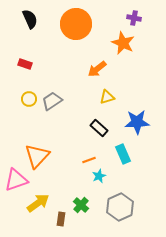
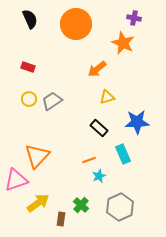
red rectangle: moved 3 px right, 3 px down
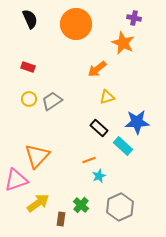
cyan rectangle: moved 8 px up; rotated 24 degrees counterclockwise
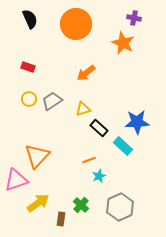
orange arrow: moved 11 px left, 4 px down
yellow triangle: moved 24 px left, 12 px down
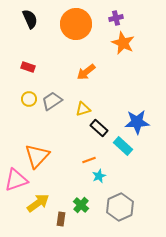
purple cross: moved 18 px left; rotated 24 degrees counterclockwise
orange arrow: moved 1 px up
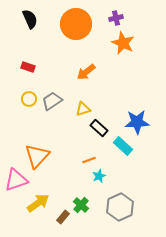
brown rectangle: moved 2 px right, 2 px up; rotated 32 degrees clockwise
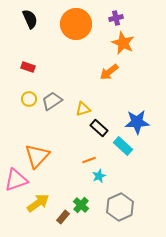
orange arrow: moved 23 px right
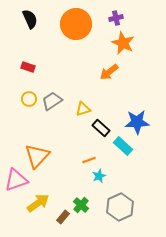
black rectangle: moved 2 px right
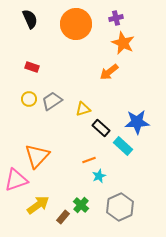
red rectangle: moved 4 px right
yellow arrow: moved 2 px down
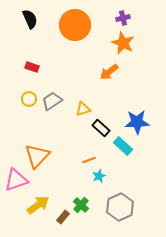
purple cross: moved 7 px right
orange circle: moved 1 px left, 1 px down
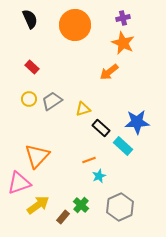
red rectangle: rotated 24 degrees clockwise
pink triangle: moved 3 px right, 3 px down
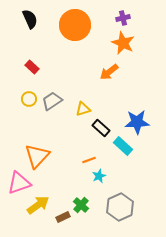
brown rectangle: rotated 24 degrees clockwise
